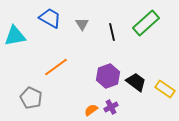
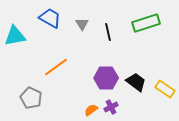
green rectangle: rotated 24 degrees clockwise
black line: moved 4 px left
purple hexagon: moved 2 px left, 2 px down; rotated 20 degrees clockwise
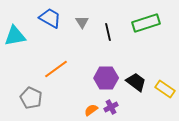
gray triangle: moved 2 px up
orange line: moved 2 px down
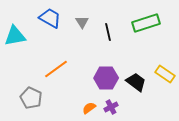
yellow rectangle: moved 15 px up
orange semicircle: moved 2 px left, 2 px up
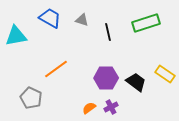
gray triangle: moved 2 px up; rotated 40 degrees counterclockwise
cyan triangle: moved 1 px right
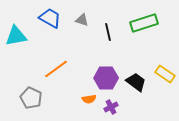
green rectangle: moved 2 px left
orange semicircle: moved 9 px up; rotated 152 degrees counterclockwise
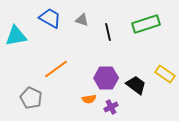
green rectangle: moved 2 px right, 1 px down
black trapezoid: moved 3 px down
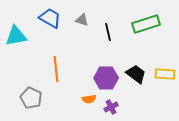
orange line: rotated 60 degrees counterclockwise
yellow rectangle: rotated 30 degrees counterclockwise
black trapezoid: moved 11 px up
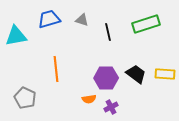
blue trapezoid: moved 1 px left, 1 px down; rotated 45 degrees counterclockwise
gray pentagon: moved 6 px left
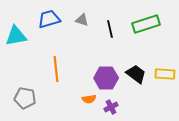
black line: moved 2 px right, 3 px up
gray pentagon: rotated 15 degrees counterclockwise
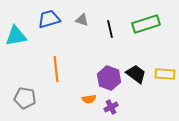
purple hexagon: moved 3 px right; rotated 20 degrees clockwise
